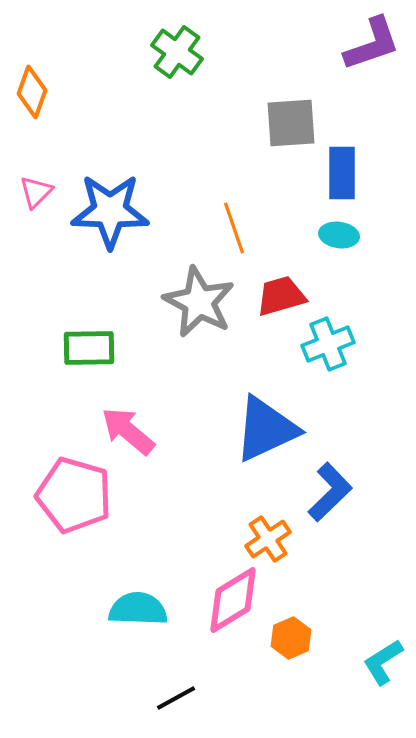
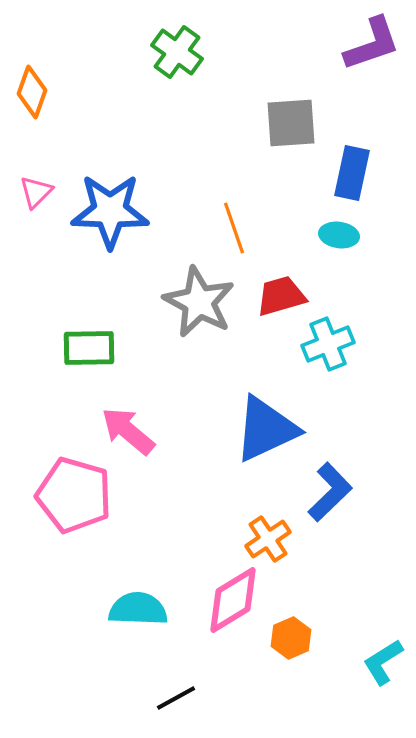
blue rectangle: moved 10 px right; rotated 12 degrees clockwise
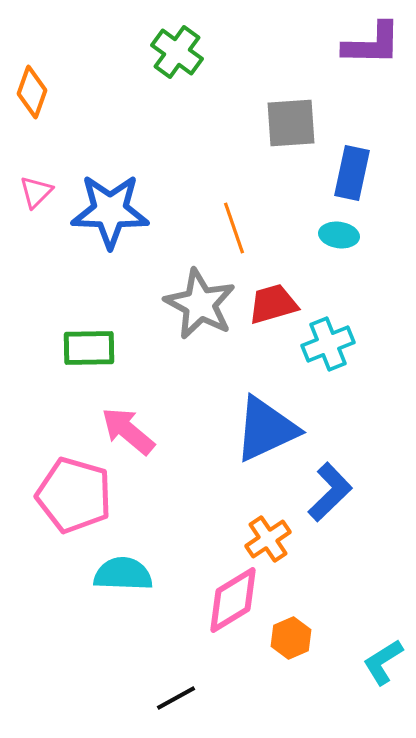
purple L-shape: rotated 20 degrees clockwise
red trapezoid: moved 8 px left, 8 px down
gray star: moved 1 px right, 2 px down
cyan semicircle: moved 15 px left, 35 px up
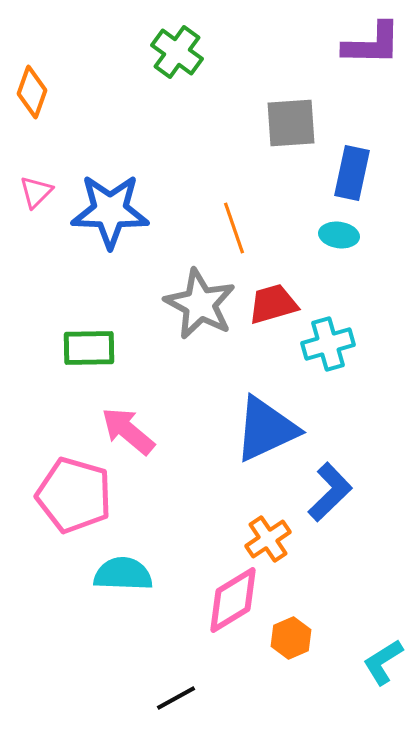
cyan cross: rotated 6 degrees clockwise
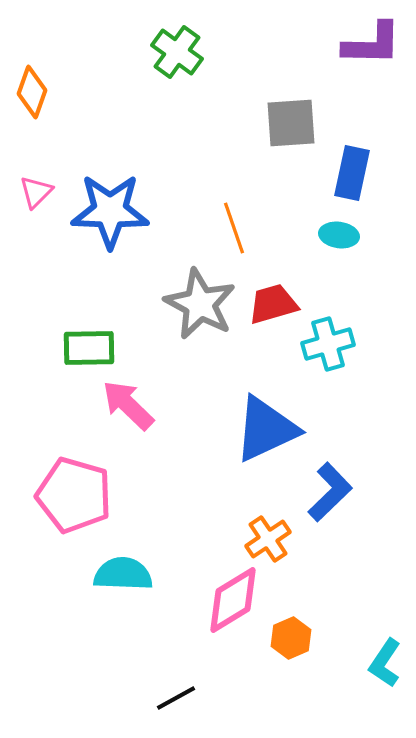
pink arrow: moved 26 px up; rotated 4 degrees clockwise
cyan L-shape: moved 2 px right, 1 px down; rotated 24 degrees counterclockwise
